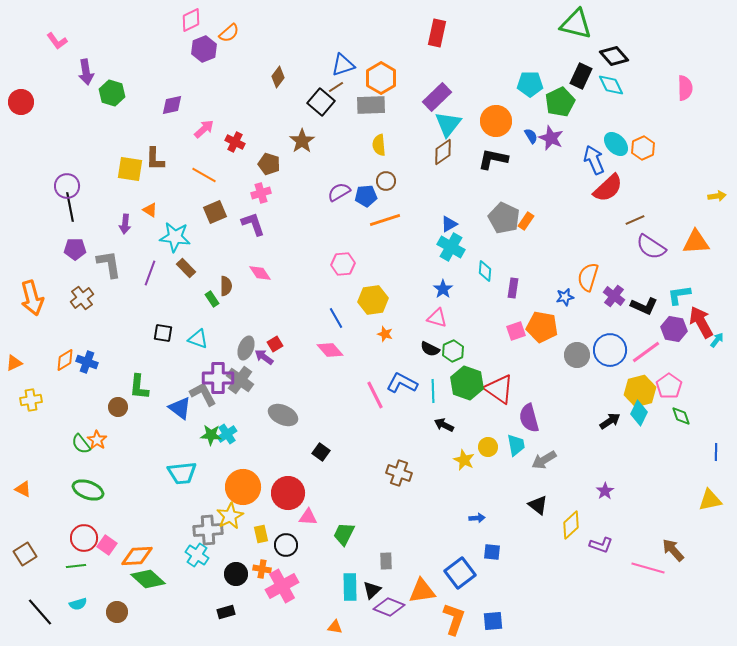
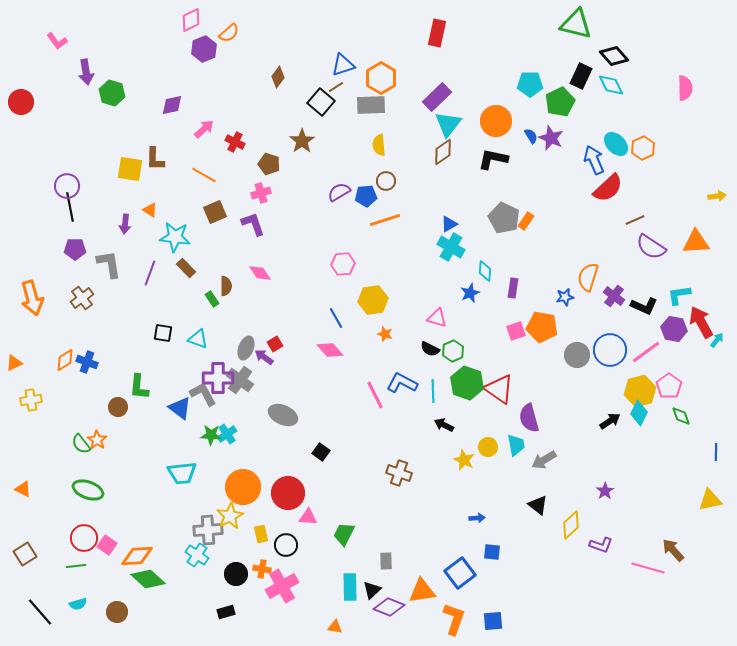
blue star at (443, 289): moved 27 px right, 4 px down; rotated 12 degrees clockwise
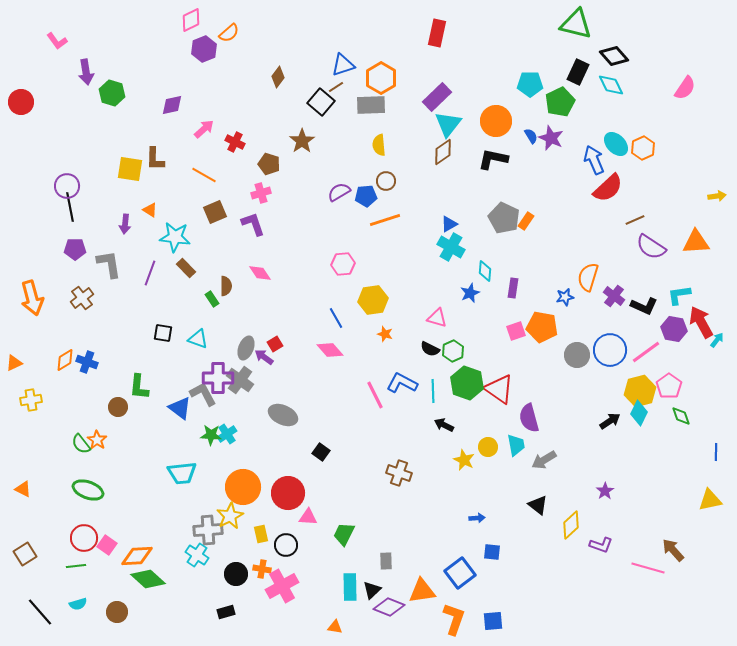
black rectangle at (581, 76): moved 3 px left, 4 px up
pink semicircle at (685, 88): rotated 35 degrees clockwise
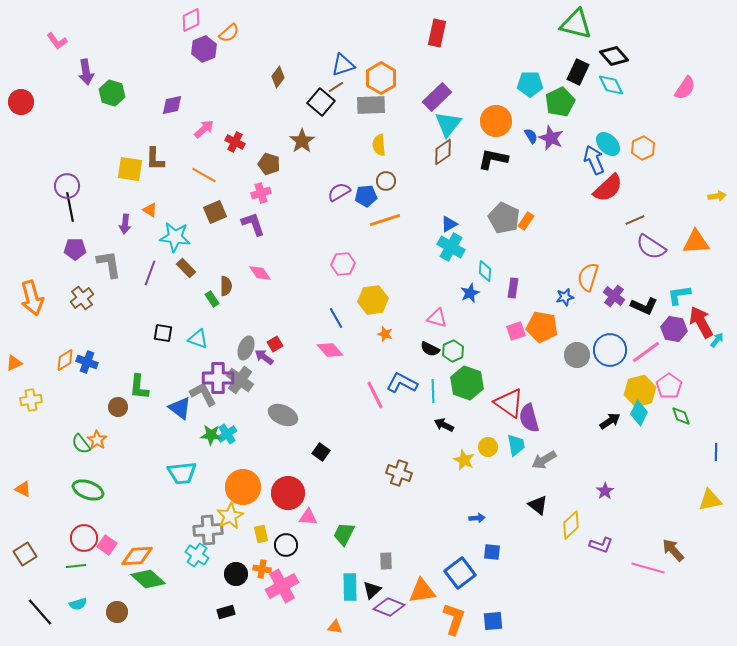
cyan ellipse at (616, 144): moved 8 px left
red triangle at (499, 389): moved 10 px right, 14 px down
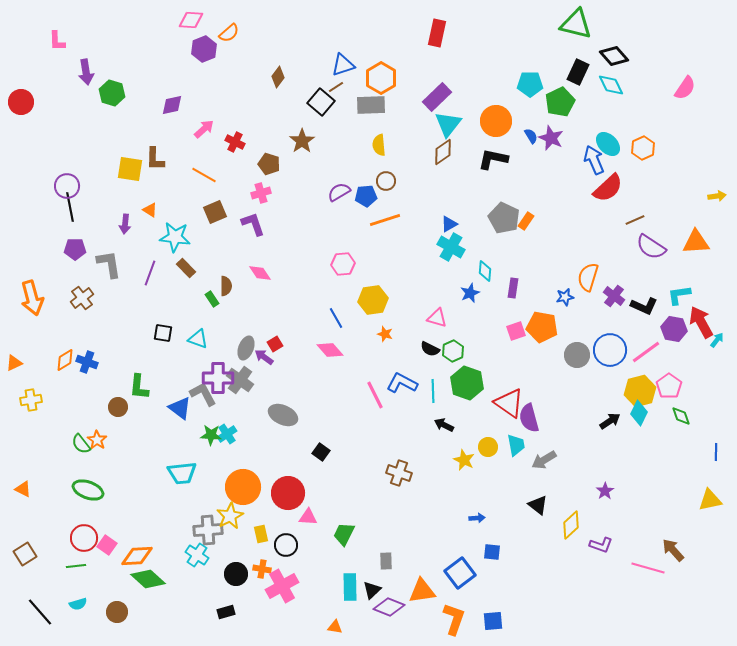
pink diamond at (191, 20): rotated 30 degrees clockwise
pink L-shape at (57, 41): rotated 35 degrees clockwise
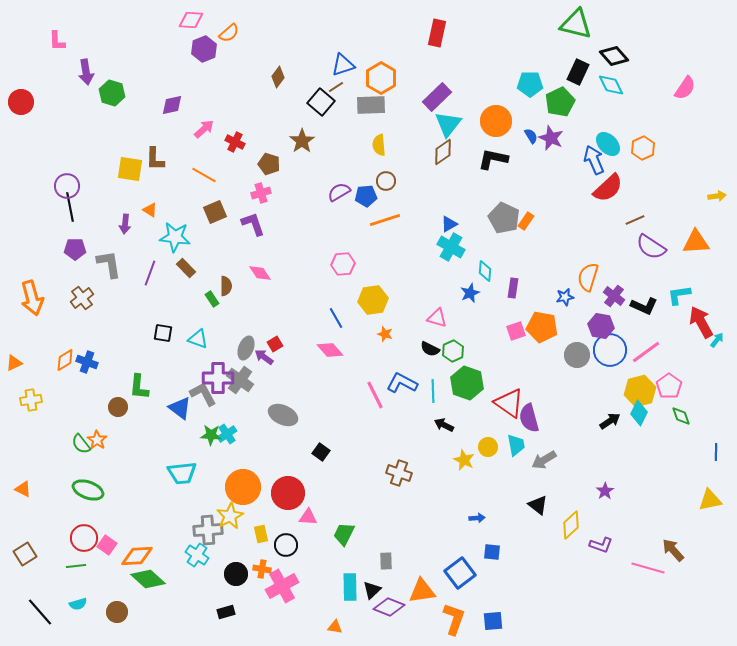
purple hexagon at (674, 329): moved 73 px left, 3 px up
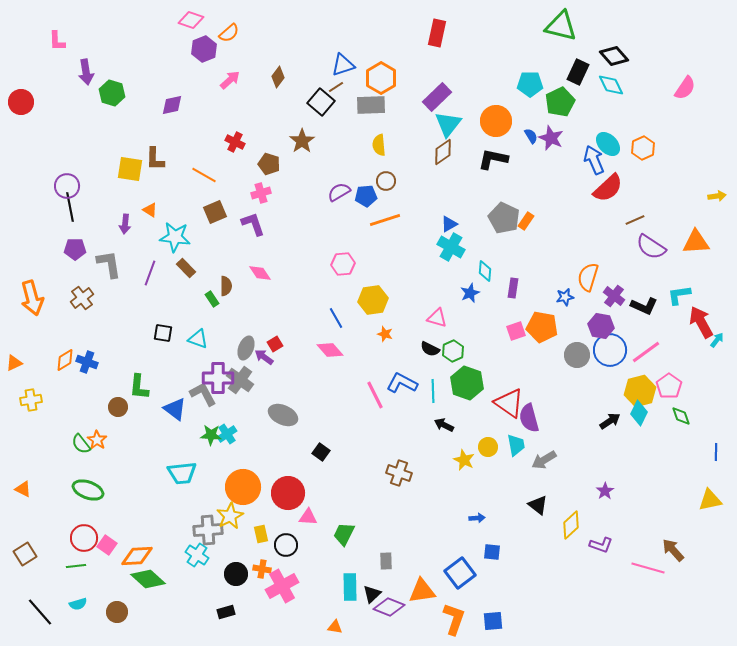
pink diamond at (191, 20): rotated 15 degrees clockwise
green triangle at (576, 24): moved 15 px left, 2 px down
pink arrow at (204, 129): moved 26 px right, 49 px up
blue triangle at (180, 408): moved 5 px left, 1 px down
black triangle at (372, 590): moved 4 px down
